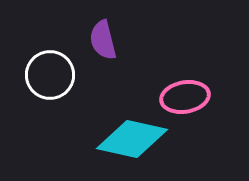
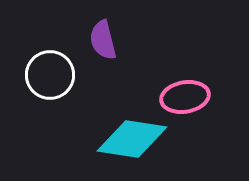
cyan diamond: rotated 4 degrees counterclockwise
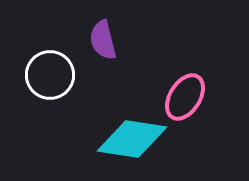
pink ellipse: rotated 48 degrees counterclockwise
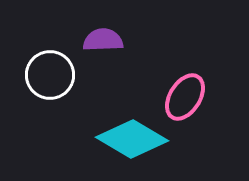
purple semicircle: rotated 102 degrees clockwise
cyan diamond: rotated 22 degrees clockwise
